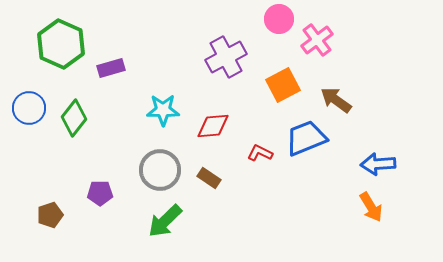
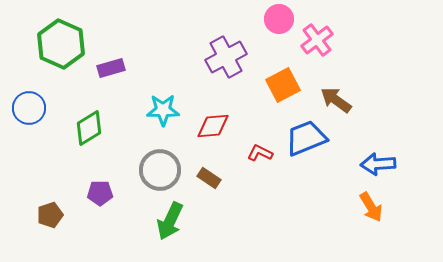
green diamond: moved 15 px right, 10 px down; rotated 21 degrees clockwise
green arrow: moved 5 px right; rotated 21 degrees counterclockwise
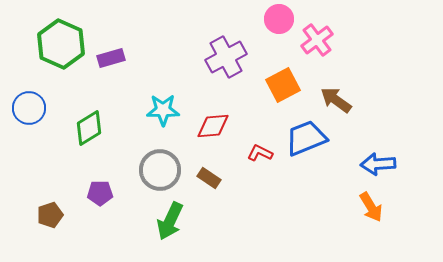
purple rectangle: moved 10 px up
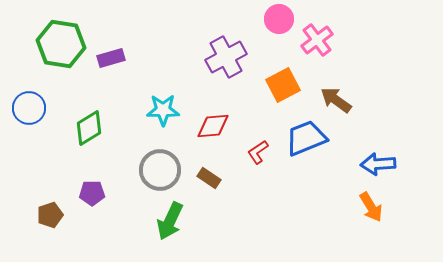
green hexagon: rotated 15 degrees counterclockwise
red L-shape: moved 2 px left, 1 px up; rotated 60 degrees counterclockwise
purple pentagon: moved 8 px left
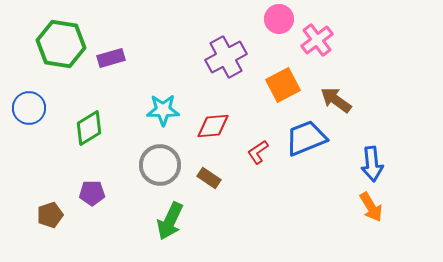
blue arrow: moved 6 px left; rotated 92 degrees counterclockwise
gray circle: moved 5 px up
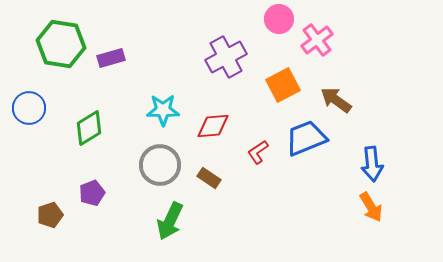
purple pentagon: rotated 20 degrees counterclockwise
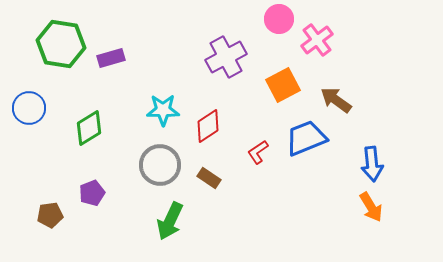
red diamond: moved 5 px left; rotated 28 degrees counterclockwise
brown pentagon: rotated 10 degrees clockwise
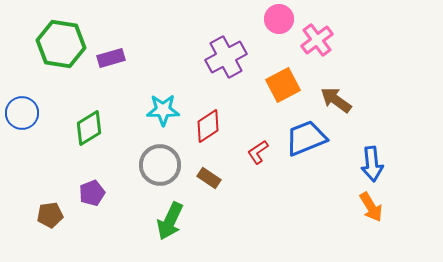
blue circle: moved 7 px left, 5 px down
